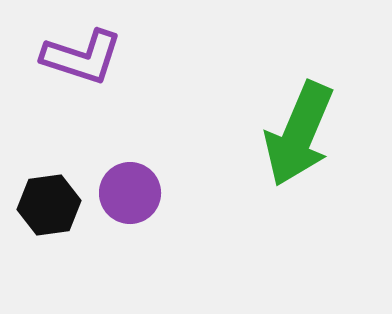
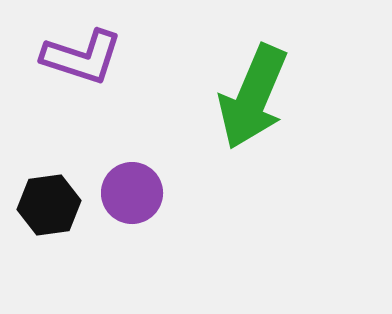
green arrow: moved 46 px left, 37 px up
purple circle: moved 2 px right
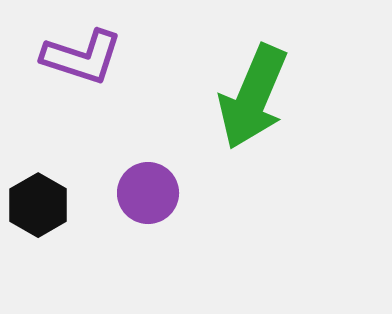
purple circle: moved 16 px right
black hexagon: moved 11 px left; rotated 22 degrees counterclockwise
